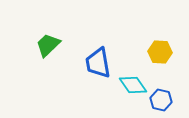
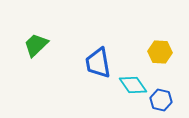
green trapezoid: moved 12 px left
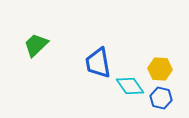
yellow hexagon: moved 17 px down
cyan diamond: moved 3 px left, 1 px down
blue hexagon: moved 2 px up
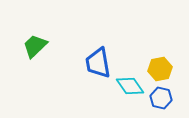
green trapezoid: moved 1 px left, 1 px down
yellow hexagon: rotated 15 degrees counterclockwise
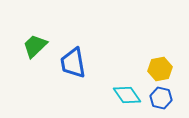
blue trapezoid: moved 25 px left
cyan diamond: moved 3 px left, 9 px down
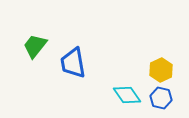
green trapezoid: rotated 8 degrees counterclockwise
yellow hexagon: moved 1 px right, 1 px down; rotated 15 degrees counterclockwise
